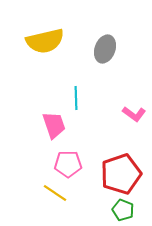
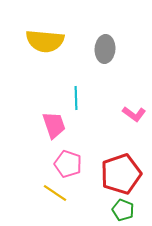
yellow semicircle: rotated 18 degrees clockwise
gray ellipse: rotated 16 degrees counterclockwise
pink pentagon: rotated 20 degrees clockwise
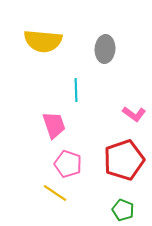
yellow semicircle: moved 2 px left
cyan line: moved 8 px up
red pentagon: moved 3 px right, 14 px up
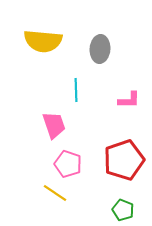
gray ellipse: moved 5 px left
pink L-shape: moved 5 px left, 14 px up; rotated 35 degrees counterclockwise
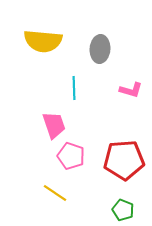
cyan line: moved 2 px left, 2 px up
pink L-shape: moved 2 px right, 10 px up; rotated 15 degrees clockwise
red pentagon: rotated 15 degrees clockwise
pink pentagon: moved 3 px right, 8 px up
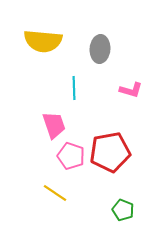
red pentagon: moved 14 px left, 8 px up; rotated 6 degrees counterclockwise
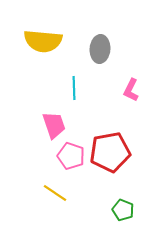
pink L-shape: rotated 100 degrees clockwise
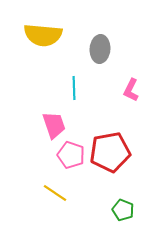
yellow semicircle: moved 6 px up
pink pentagon: moved 1 px up
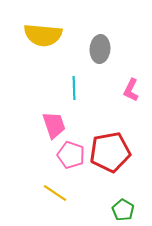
green pentagon: rotated 10 degrees clockwise
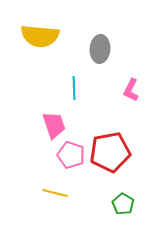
yellow semicircle: moved 3 px left, 1 px down
yellow line: rotated 20 degrees counterclockwise
green pentagon: moved 6 px up
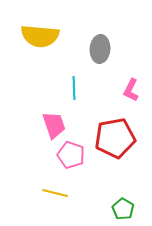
red pentagon: moved 5 px right, 14 px up
green pentagon: moved 5 px down
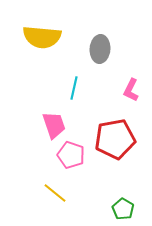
yellow semicircle: moved 2 px right, 1 px down
cyan line: rotated 15 degrees clockwise
red pentagon: moved 1 px down
yellow line: rotated 25 degrees clockwise
